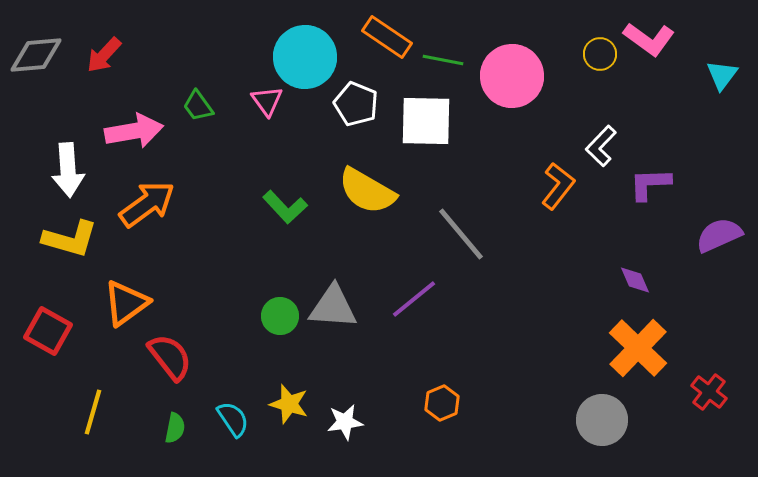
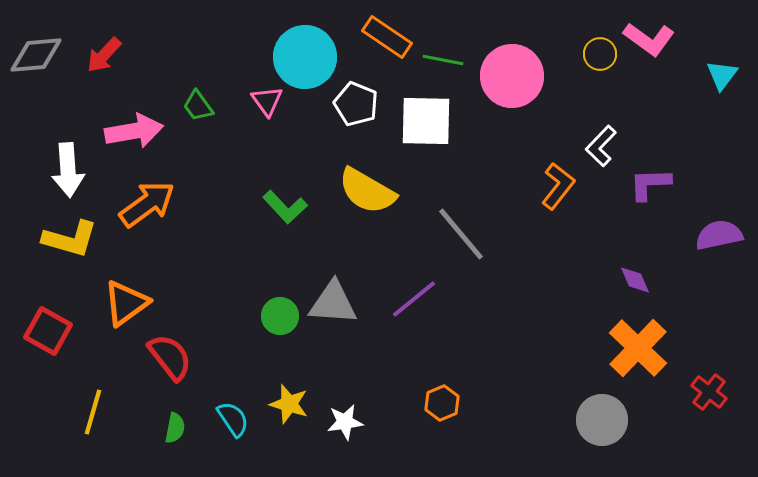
purple semicircle: rotated 12 degrees clockwise
gray triangle: moved 4 px up
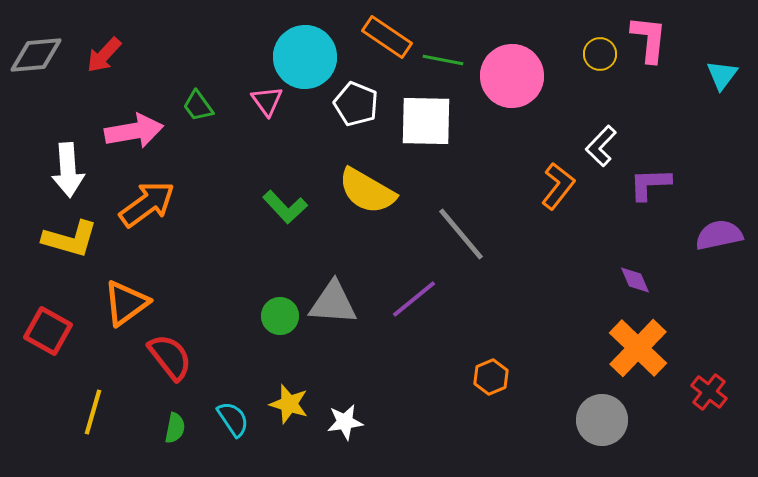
pink L-shape: rotated 120 degrees counterclockwise
orange hexagon: moved 49 px right, 26 px up
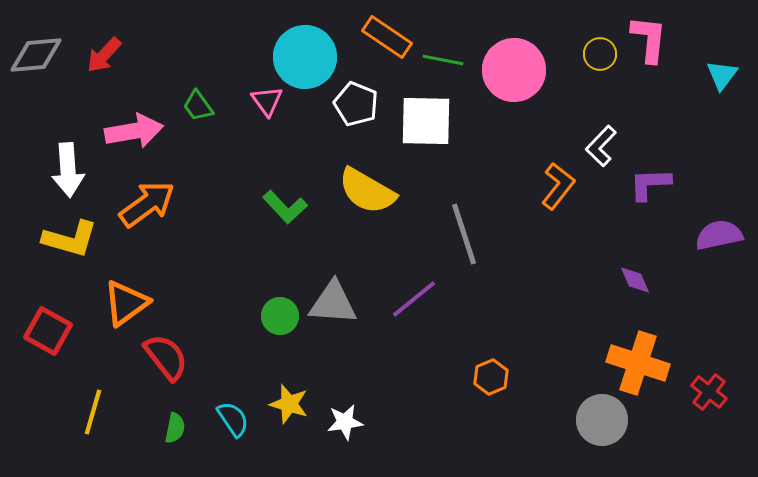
pink circle: moved 2 px right, 6 px up
gray line: moved 3 px right; rotated 22 degrees clockwise
orange cross: moved 15 px down; rotated 26 degrees counterclockwise
red semicircle: moved 4 px left
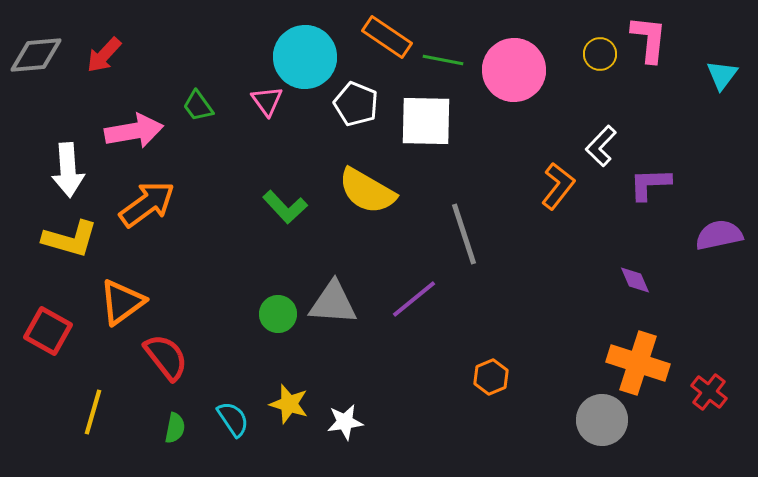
orange triangle: moved 4 px left, 1 px up
green circle: moved 2 px left, 2 px up
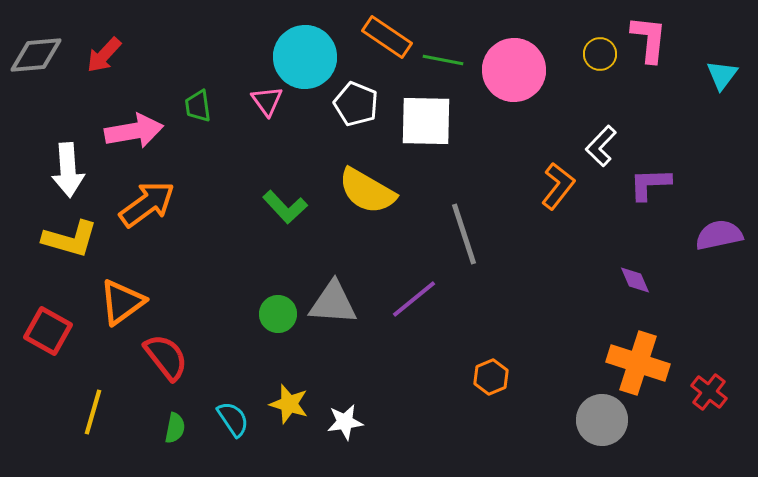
green trapezoid: rotated 28 degrees clockwise
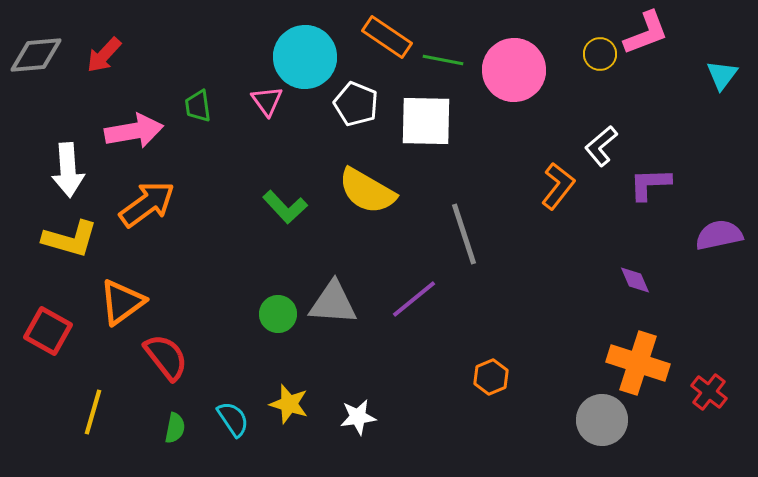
pink L-shape: moved 3 px left, 6 px up; rotated 63 degrees clockwise
white L-shape: rotated 6 degrees clockwise
white star: moved 13 px right, 5 px up
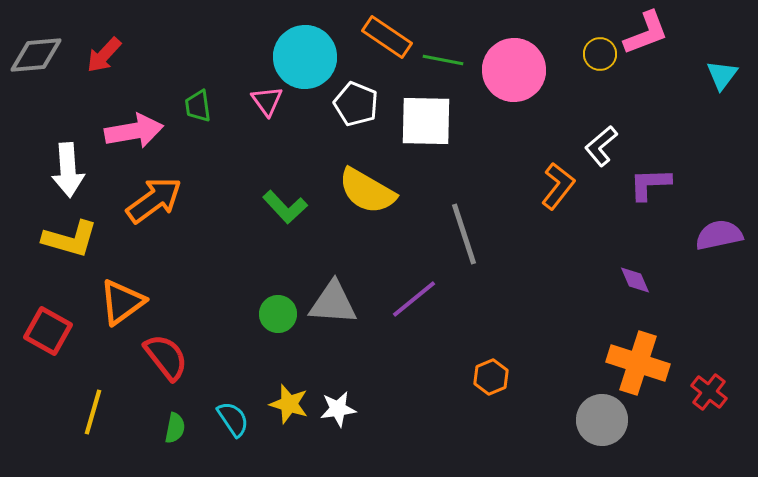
orange arrow: moved 7 px right, 4 px up
white star: moved 20 px left, 8 px up
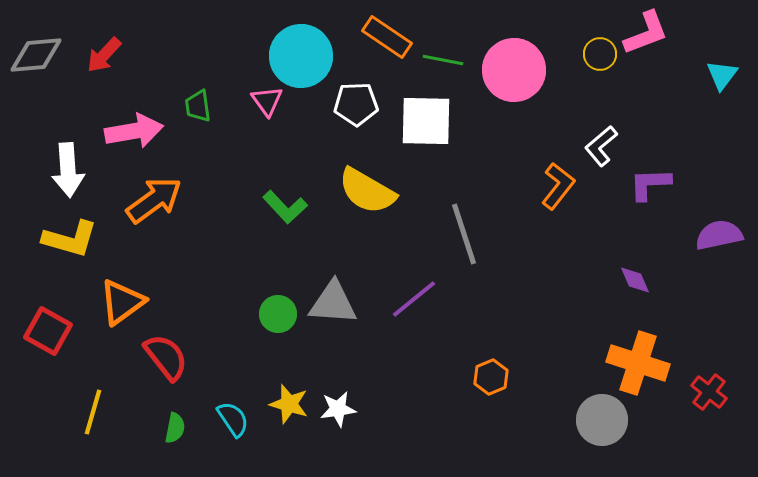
cyan circle: moved 4 px left, 1 px up
white pentagon: rotated 24 degrees counterclockwise
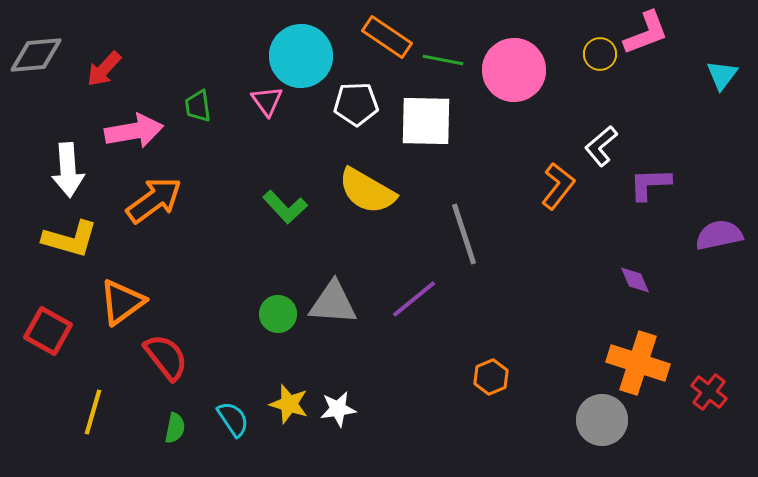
red arrow: moved 14 px down
